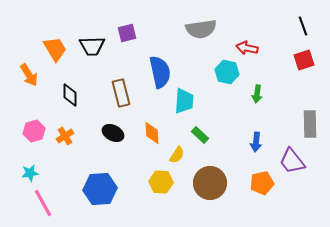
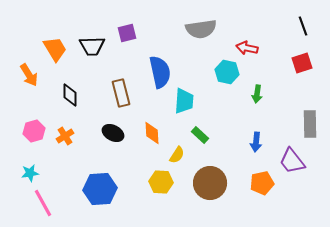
red square: moved 2 px left, 3 px down
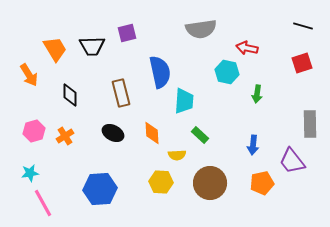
black line: rotated 54 degrees counterclockwise
blue arrow: moved 3 px left, 3 px down
yellow semicircle: rotated 54 degrees clockwise
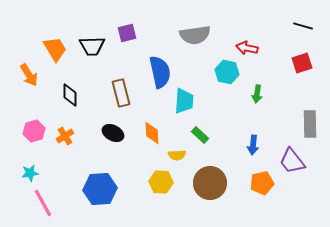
gray semicircle: moved 6 px left, 6 px down
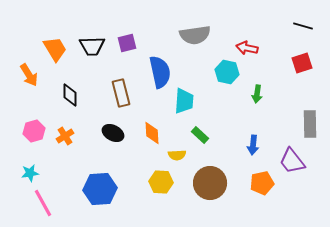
purple square: moved 10 px down
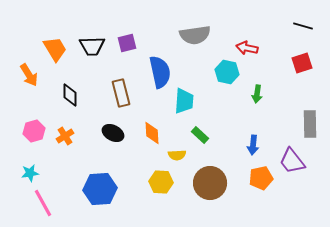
orange pentagon: moved 1 px left, 5 px up
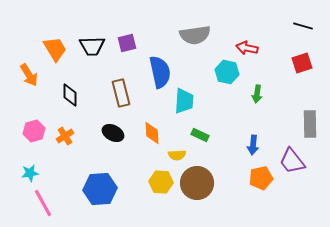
green rectangle: rotated 18 degrees counterclockwise
brown circle: moved 13 px left
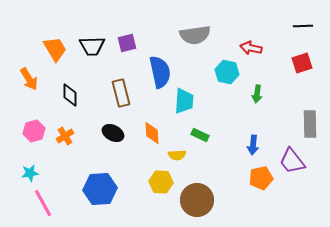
black line: rotated 18 degrees counterclockwise
red arrow: moved 4 px right
orange arrow: moved 4 px down
brown circle: moved 17 px down
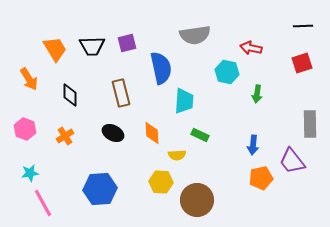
blue semicircle: moved 1 px right, 4 px up
pink hexagon: moved 9 px left, 2 px up; rotated 25 degrees counterclockwise
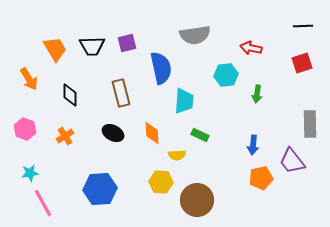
cyan hexagon: moved 1 px left, 3 px down; rotated 20 degrees counterclockwise
